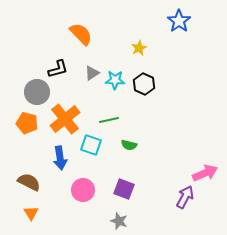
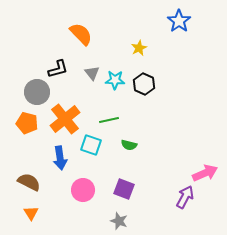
gray triangle: rotated 35 degrees counterclockwise
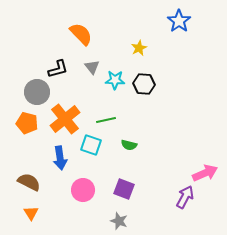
gray triangle: moved 6 px up
black hexagon: rotated 20 degrees counterclockwise
green line: moved 3 px left
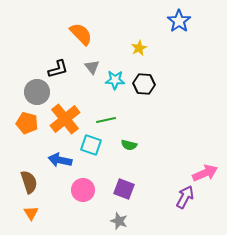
blue arrow: moved 2 px down; rotated 110 degrees clockwise
brown semicircle: rotated 45 degrees clockwise
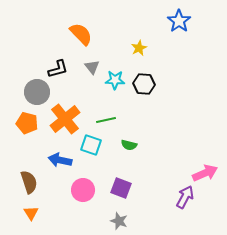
purple square: moved 3 px left, 1 px up
